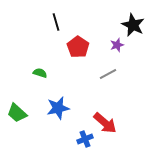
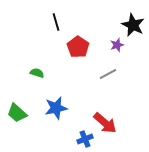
green semicircle: moved 3 px left
blue star: moved 2 px left
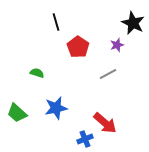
black star: moved 2 px up
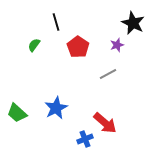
green semicircle: moved 3 px left, 28 px up; rotated 72 degrees counterclockwise
blue star: rotated 15 degrees counterclockwise
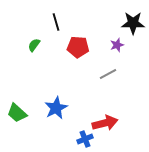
black star: rotated 25 degrees counterclockwise
red pentagon: rotated 30 degrees counterclockwise
red arrow: rotated 55 degrees counterclockwise
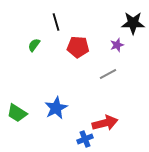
green trapezoid: rotated 10 degrees counterclockwise
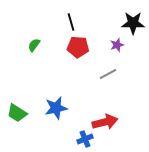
black line: moved 15 px right
blue star: rotated 15 degrees clockwise
red arrow: moved 1 px up
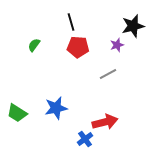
black star: moved 3 px down; rotated 15 degrees counterclockwise
blue cross: rotated 14 degrees counterclockwise
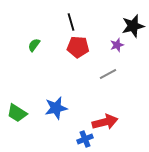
blue cross: rotated 14 degrees clockwise
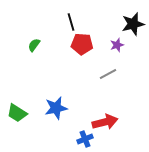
black star: moved 2 px up
red pentagon: moved 4 px right, 3 px up
